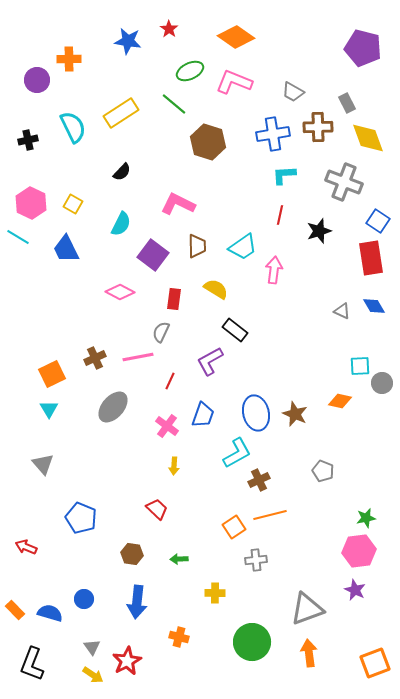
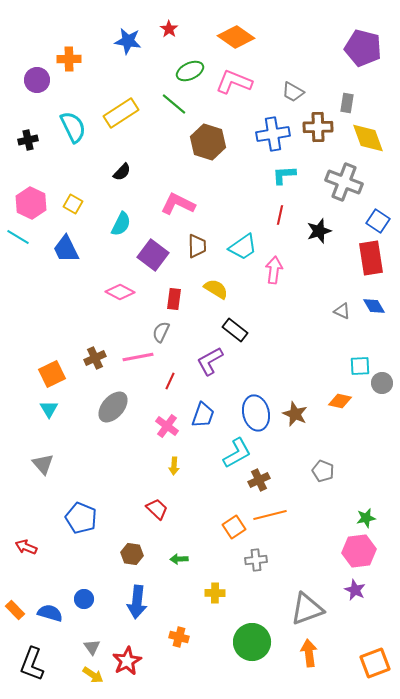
gray rectangle at (347, 103): rotated 36 degrees clockwise
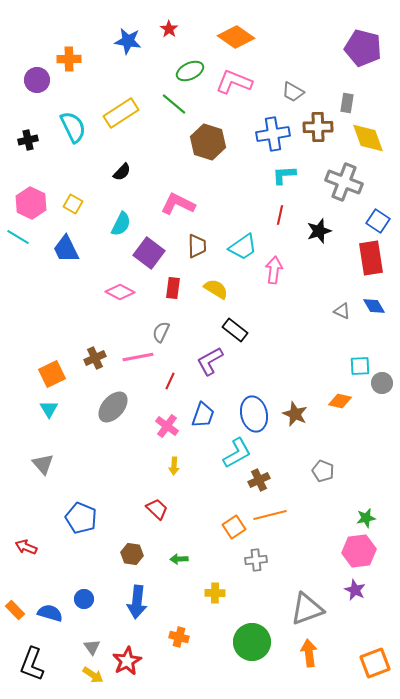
purple square at (153, 255): moved 4 px left, 2 px up
red rectangle at (174, 299): moved 1 px left, 11 px up
blue ellipse at (256, 413): moved 2 px left, 1 px down
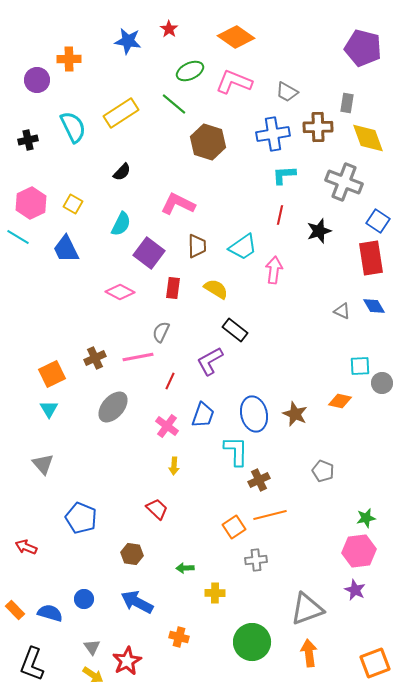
gray trapezoid at (293, 92): moved 6 px left
pink hexagon at (31, 203): rotated 8 degrees clockwise
cyan L-shape at (237, 453): moved 1 px left, 2 px up; rotated 60 degrees counterclockwise
green arrow at (179, 559): moved 6 px right, 9 px down
blue arrow at (137, 602): rotated 112 degrees clockwise
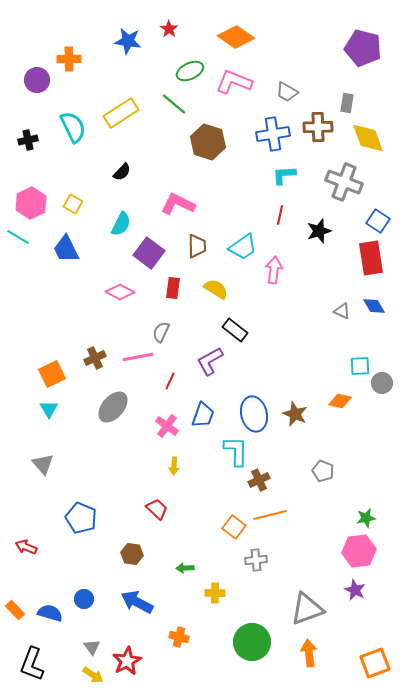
orange square at (234, 527): rotated 20 degrees counterclockwise
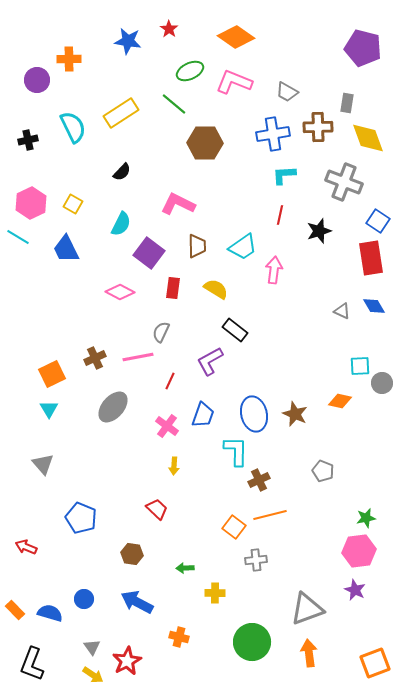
brown hexagon at (208, 142): moved 3 px left, 1 px down; rotated 16 degrees counterclockwise
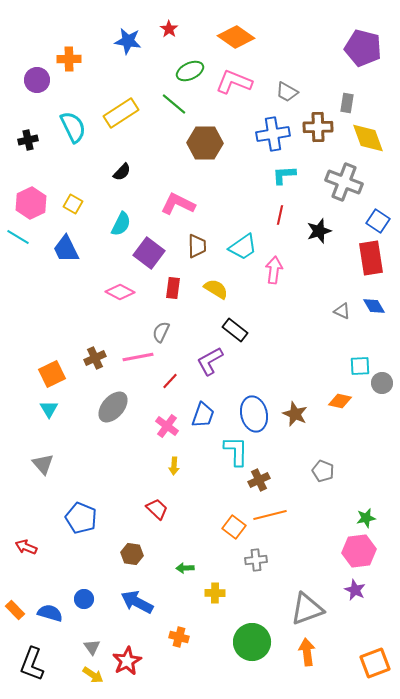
red line at (170, 381): rotated 18 degrees clockwise
orange arrow at (309, 653): moved 2 px left, 1 px up
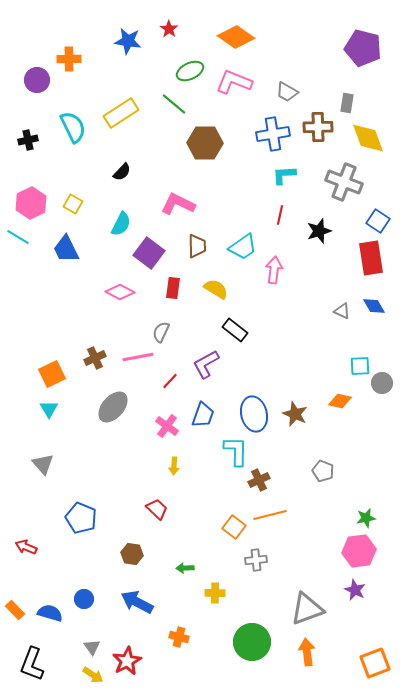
purple L-shape at (210, 361): moved 4 px left, 3 px down
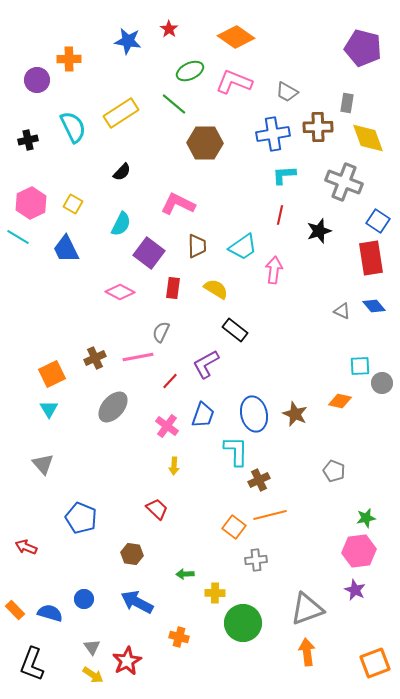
blue diamond at (374, 306): rotated 10 degrees counterclockwise
gray pentagon at (323, 471): moved 11 px right
green arrow at (185, 568): moved 6 px down
green circle at (252, 642): moved 9 px left, 19 px up
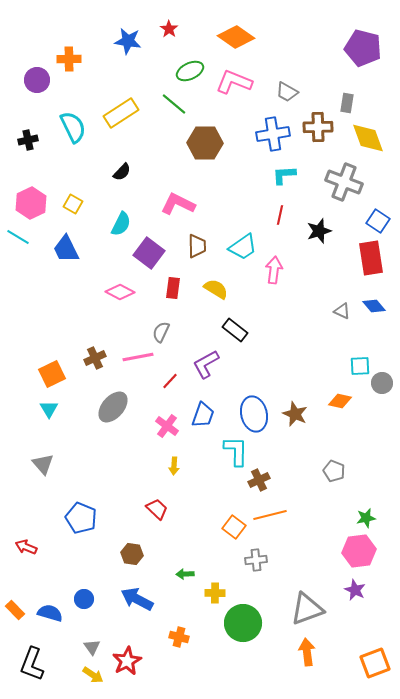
blue arrow at (137, 602): moved 3 px up
